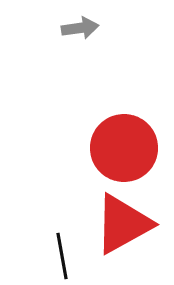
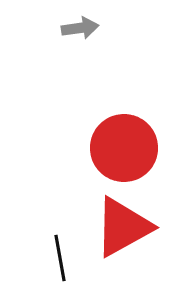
red triangle: moved 3 px down
black line: moved 2 px left, 2 px down
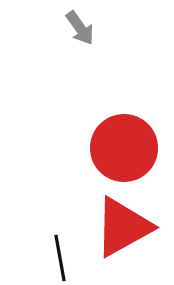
gray arrow: rotated 63 degrees clockwise
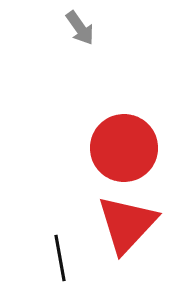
red triangle: moved 4 px right, 3 px up; rotated 18 degrees counterclockwise
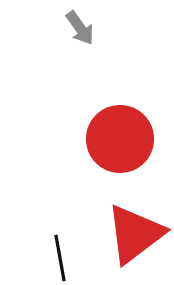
red circle: moved 4 px left, 9 px up
red triangle: moved 8 px right, 10 px down; rotated 10 degrees clockwise
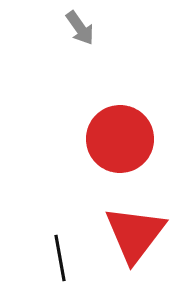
red triangle: rotated 16 degrees counterclockwise
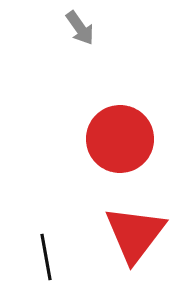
black line: moved 14 px left, 1 px up
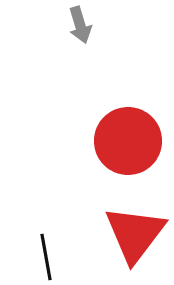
gray arrow: moved 3 px up; rotated 18 degrees clockwise
red circle: moved 8 px right, 2 px down
